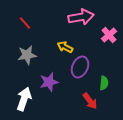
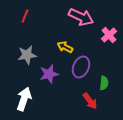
pink arrow: rotated 35 degrees clockwise
red line: moved 7 px up; rotated 64 degrees clockwise
purple ellipse: moved 1 px right
purple star: moved 8 px up
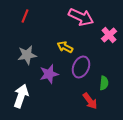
white arrow: moved 3 px left, 3 px up
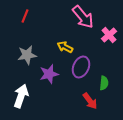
pink arrow: moved 2 px right; rotated 25 degrees clockwise
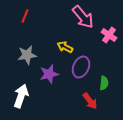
pink cross: rotated 14 degrees counterclockwise
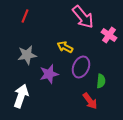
green semicircle: moved 3 px left, 2 px up
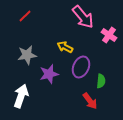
red line: rotated 24 degrees clockwise
